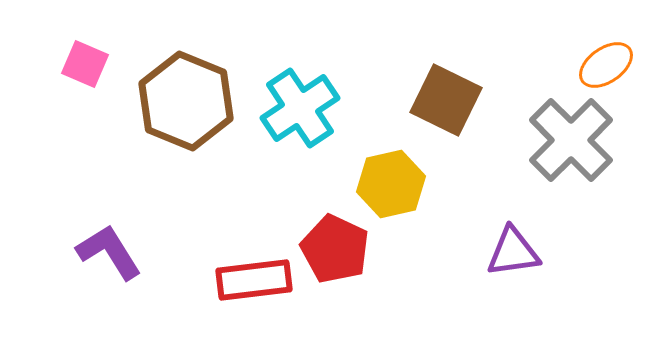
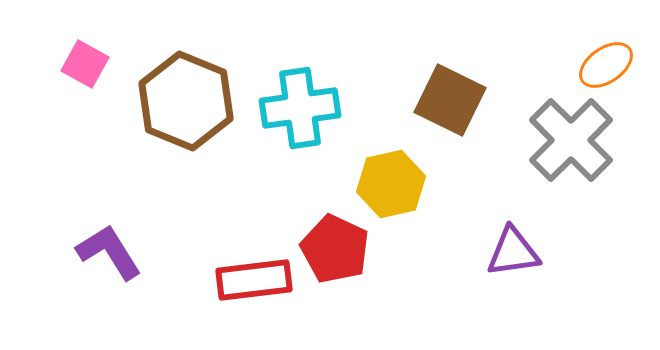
pink square: rotated 6 degrees clockwise
brown square: moved 4 px right
cyan cross: rotated 26 degrees clockwise
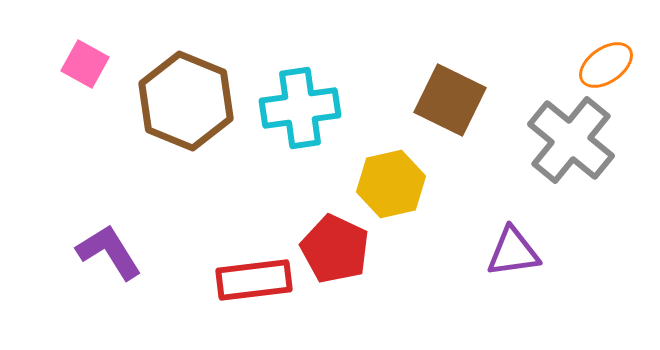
gray cross: rotated 6 degrees counterclockwise
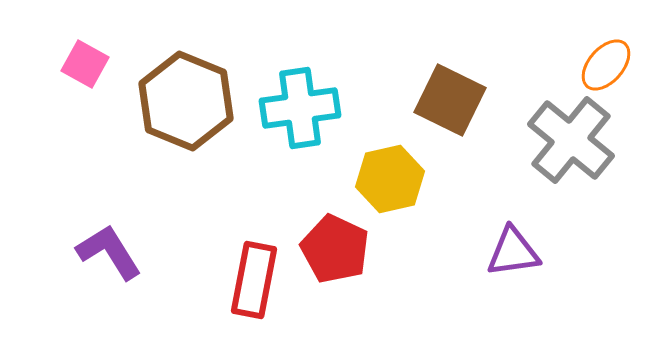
orange ellipse: rotated 14 degrees counterclockwise
yellow hexagon: moved 1 px left, 5 px up
red rectangle: rotated 72 degrees counterclockwise
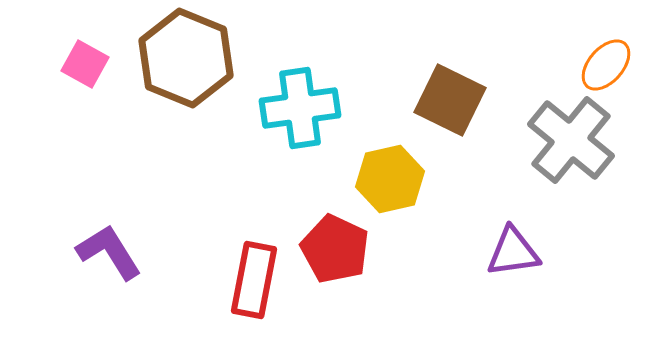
brown hexagon: moved 43 px up
